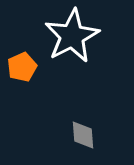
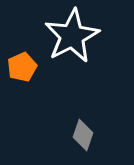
gray diamond: rotated 24 degrees clockwise
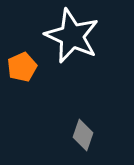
white star: rotated 20 degrees counterclockwise
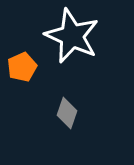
gray diamond: moved 16 px left, 22 px up
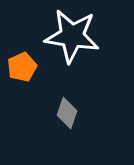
white star: rotated 16 degrees counterclockwise
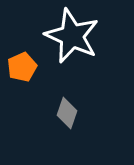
white star: rotated 16 degrees clockwise
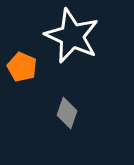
orange pentagon: rotated 24 degrees counterclockwise
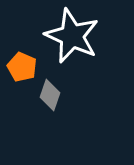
gray diamond: moved 17 px left, 18 px up
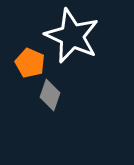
orange pentagon: moved 8 px right, 4 px up
